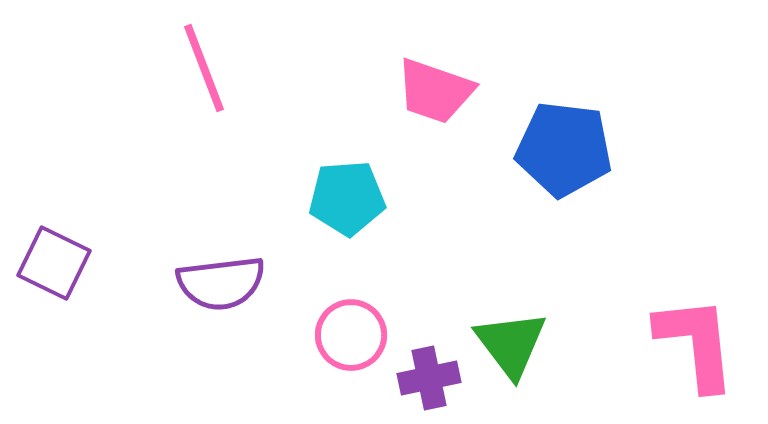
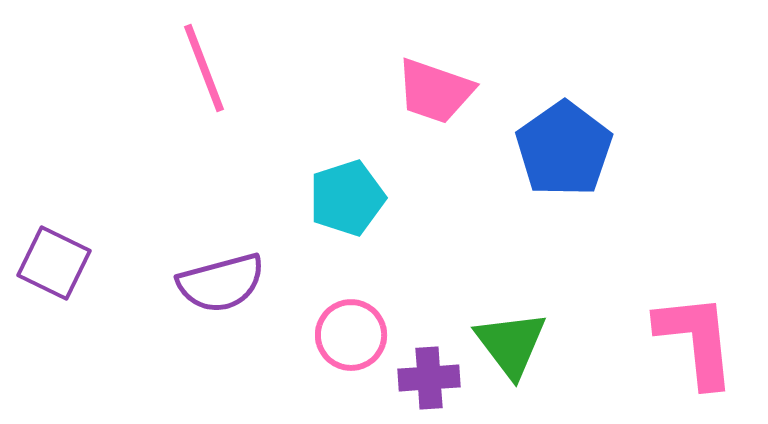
blue pentagon: rotated 30 degrees clockwise
cyan pentagon: rotated 14 degrees counterclockwise
purple semicircle: rotated 8 degrees counterclockwise
pink L-shape: moved 3 px up
purple cross: rotated 8 degrees clockwise
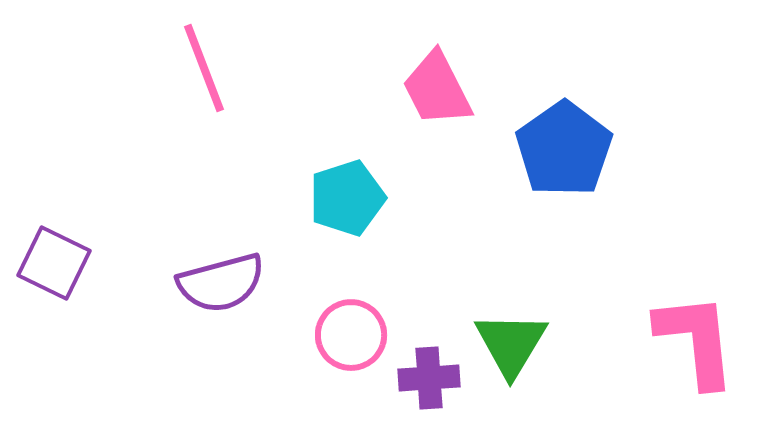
pink trapezoid: moved 2 px right, 2 px up; rotated 44 degrees clockwise
green triangle: rotated 8 degrees clockwise
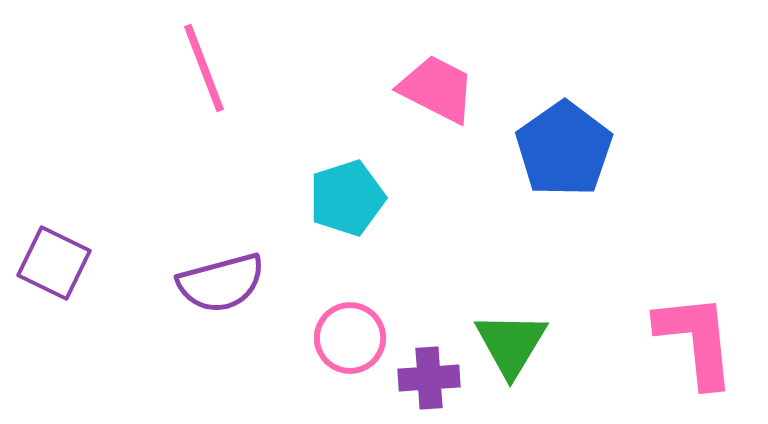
pink trapezoid: rotated 144 degrees clockwise
pink circle: moved 1 px left, 3 px down
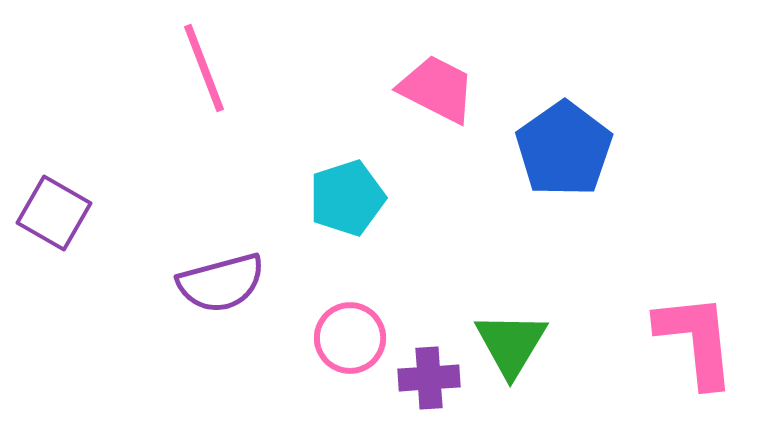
purple square: moved 50 px up; rotated 4 degrees clockwise
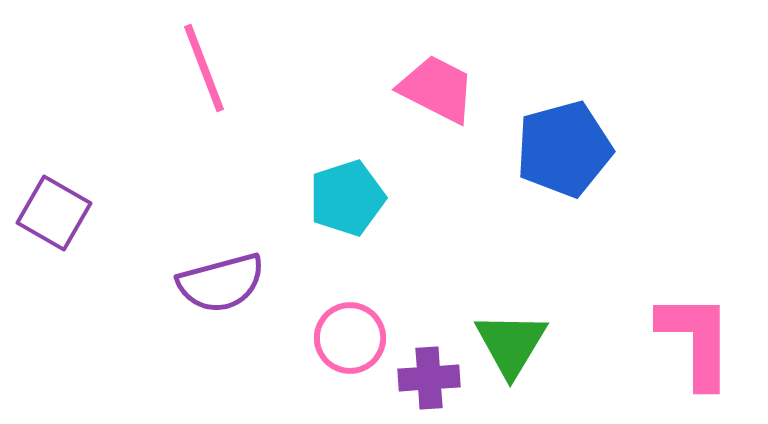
blue pentagon: rotated 20 degrees clockwise
pink L-shape: rotated 6 degrees clockwise
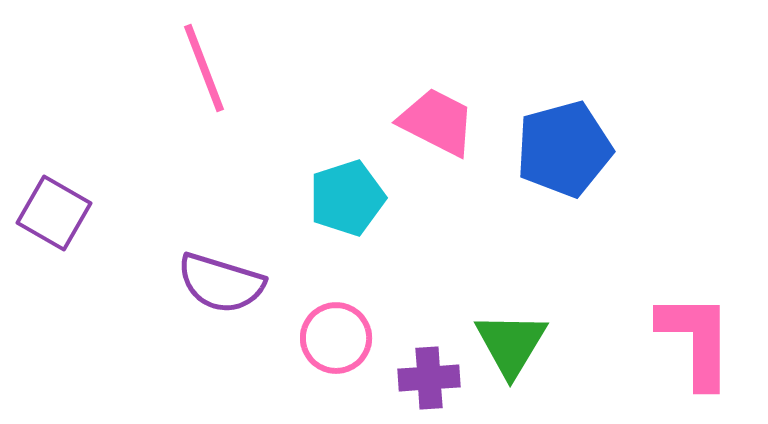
pink trapezoid: moved 33 px down
purple semicircle: rotated 32 degrees clockwise
pink circle: moved 14 px left
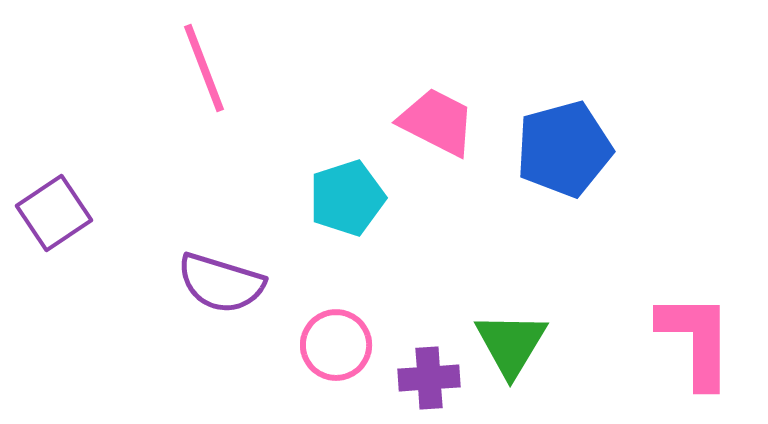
purple square: rotated 26 degrees clockwise
pink circle: moved 7 px down
